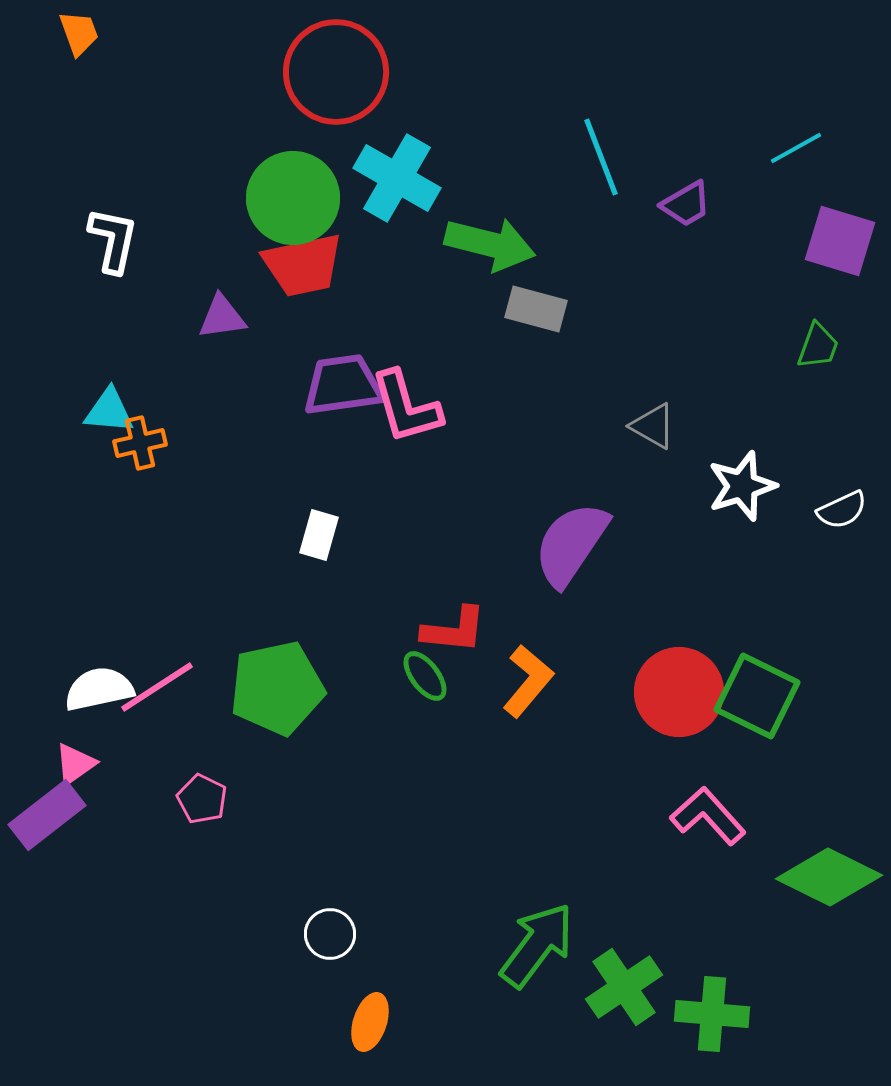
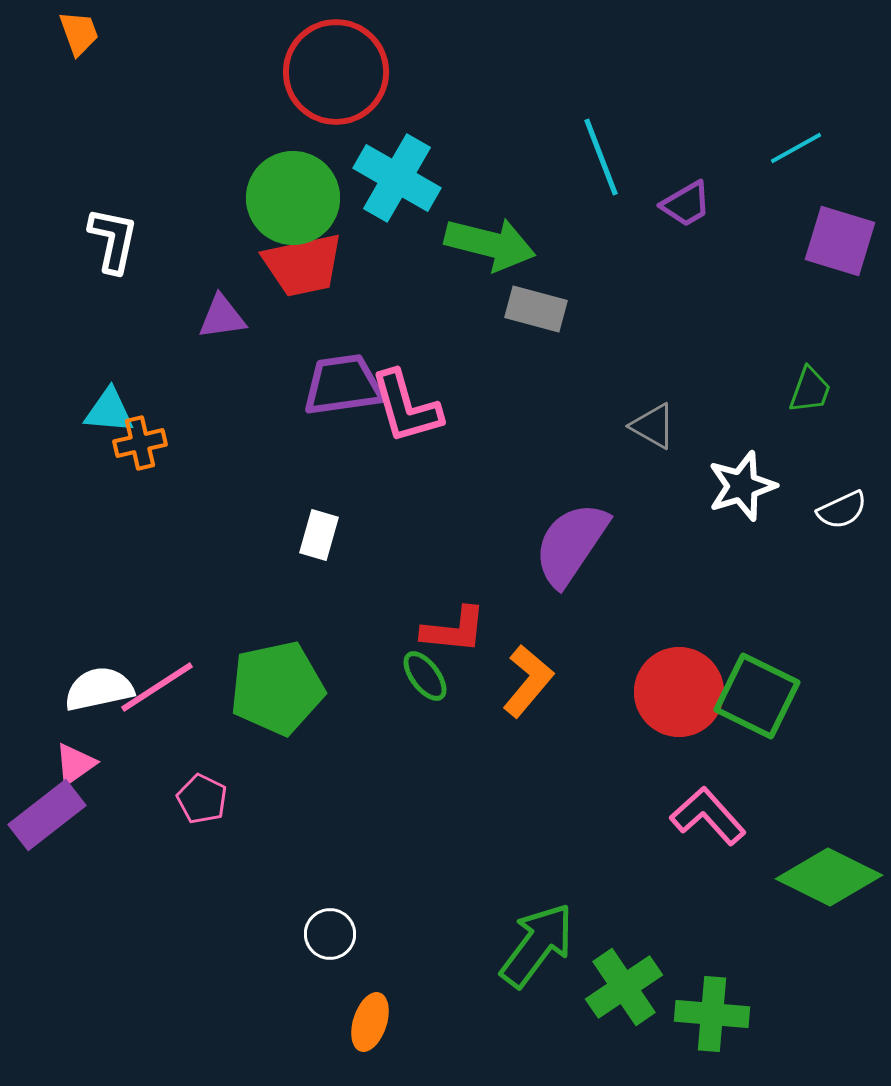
green trapezoid at (818, 346): moved 8 px left, 44 px down
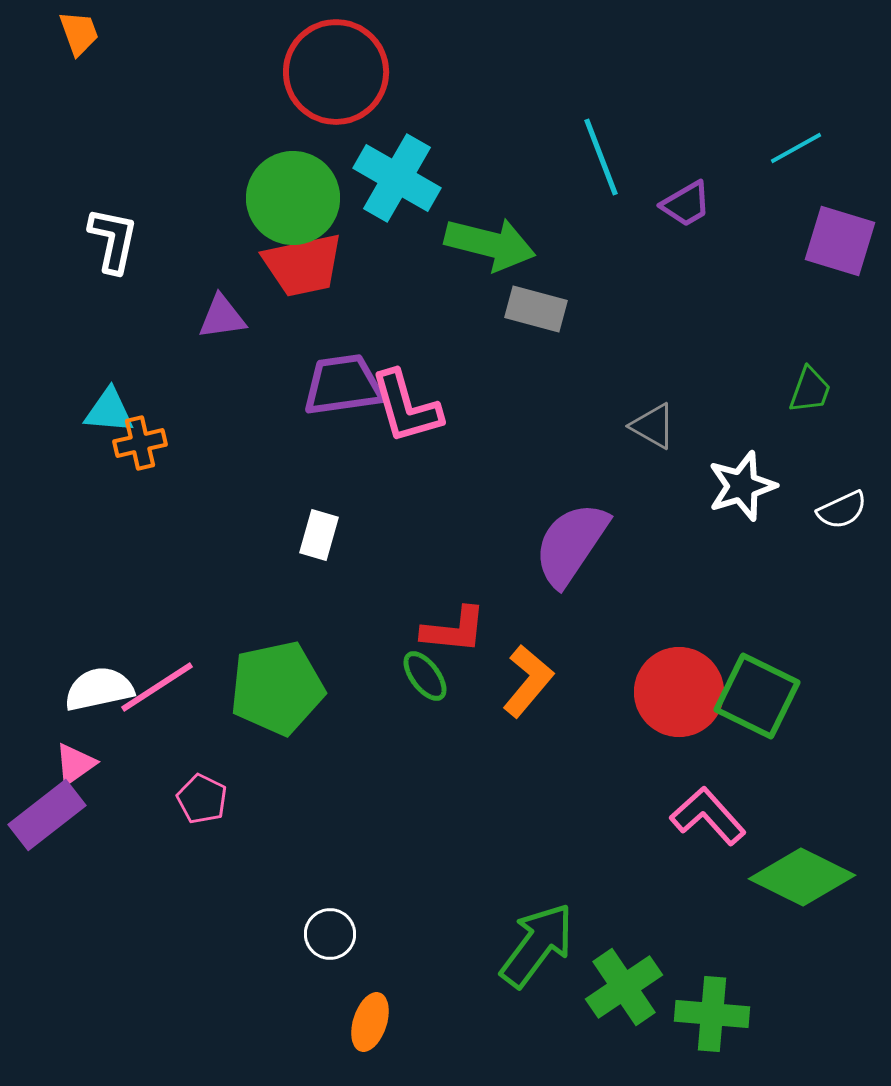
green diamond at (829, 877): moved 27 px left
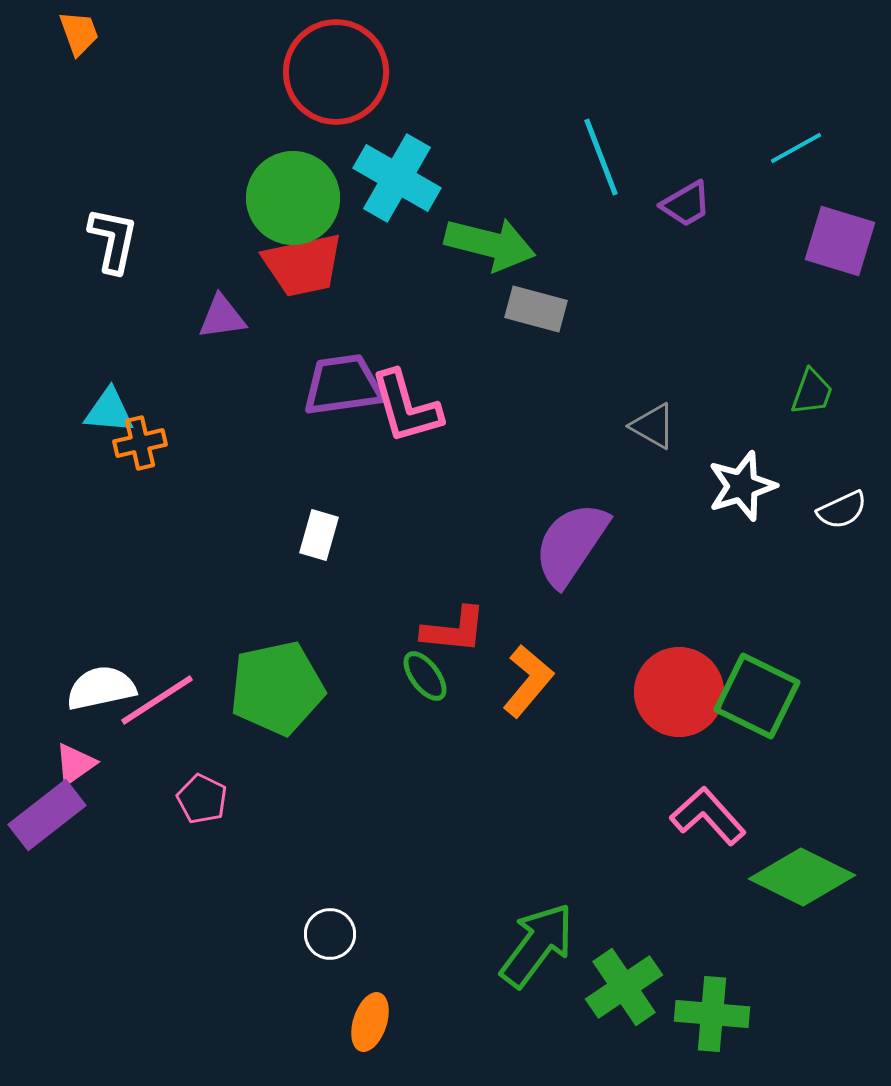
green trapezoid at (810, 390): moved 2 px right, 2 px down
pink line at (157, 687): moved 13 px down
white semicircle at (99, 689): moved 2 px right, 1 px up
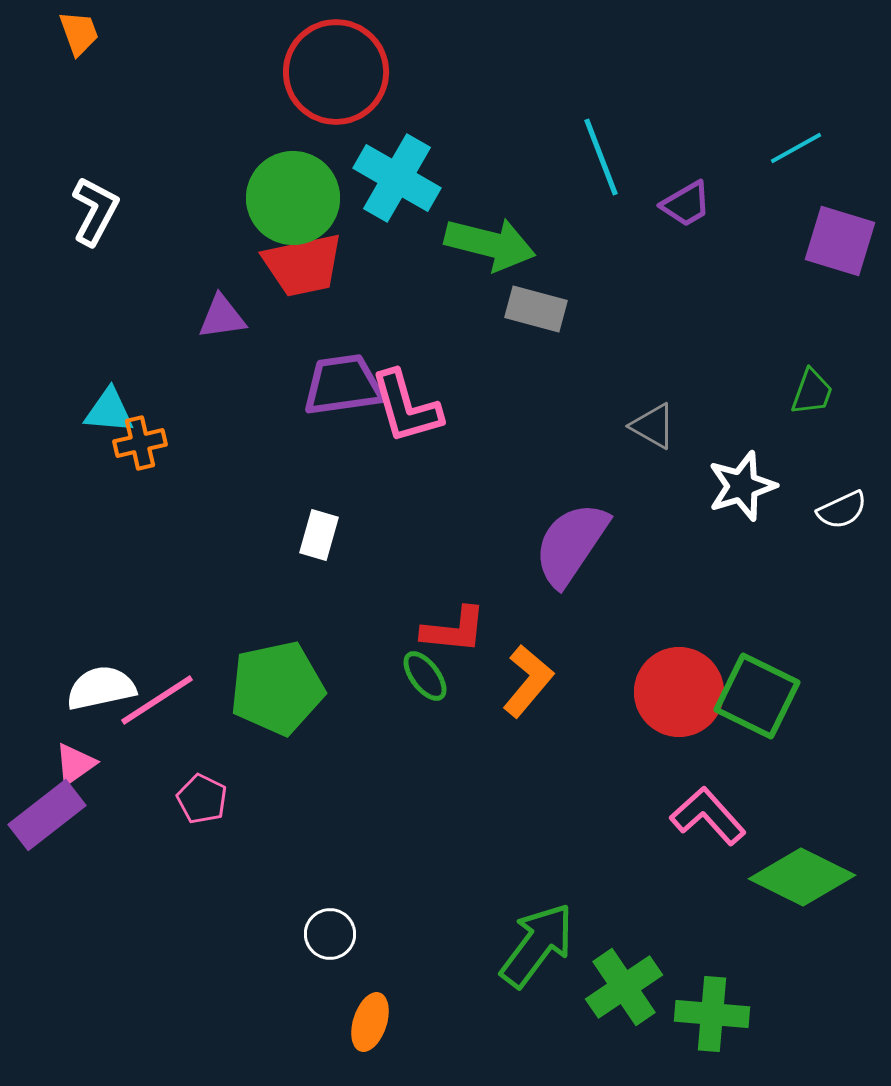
white L-shape at (113, 240): moved 18 px left, 29 px up; rotated 16 degrees clockwise
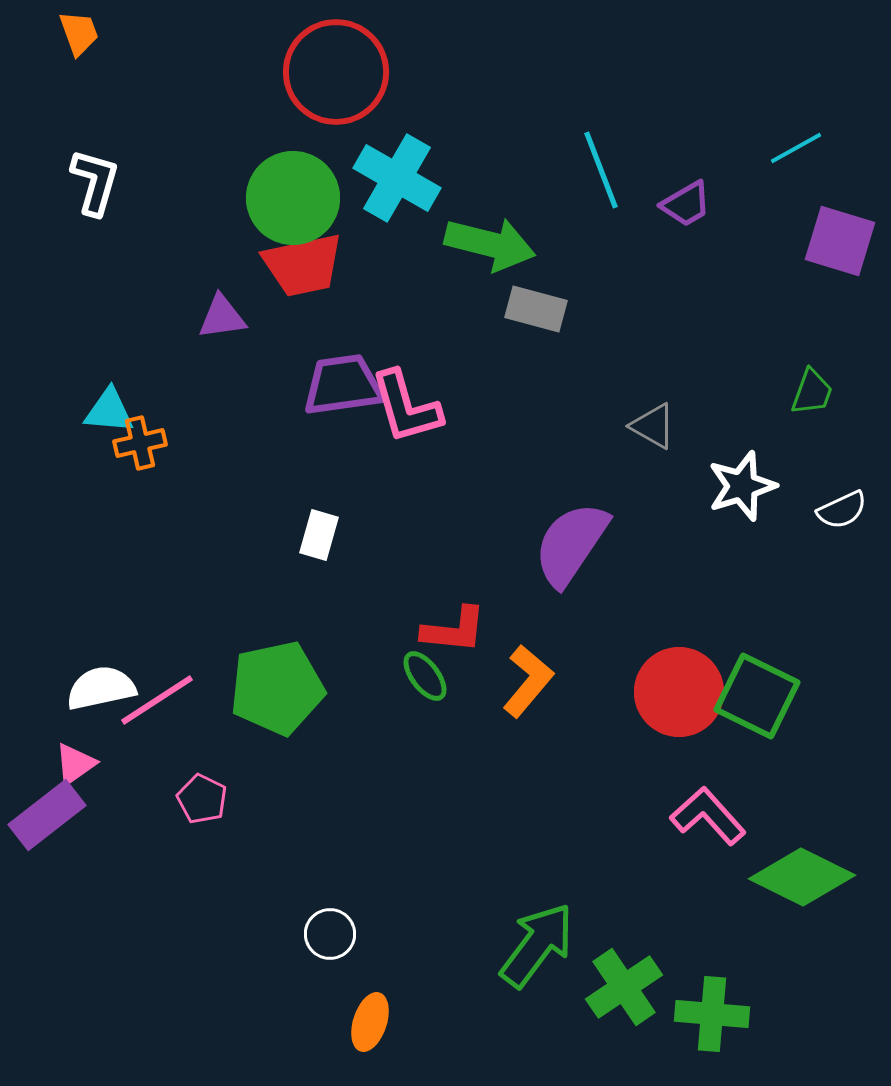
cyan line at (601, 157): moved 13 px down
white L-shape at (95, 211): moved 29 px up; rotated 12 degrees counterclockwise
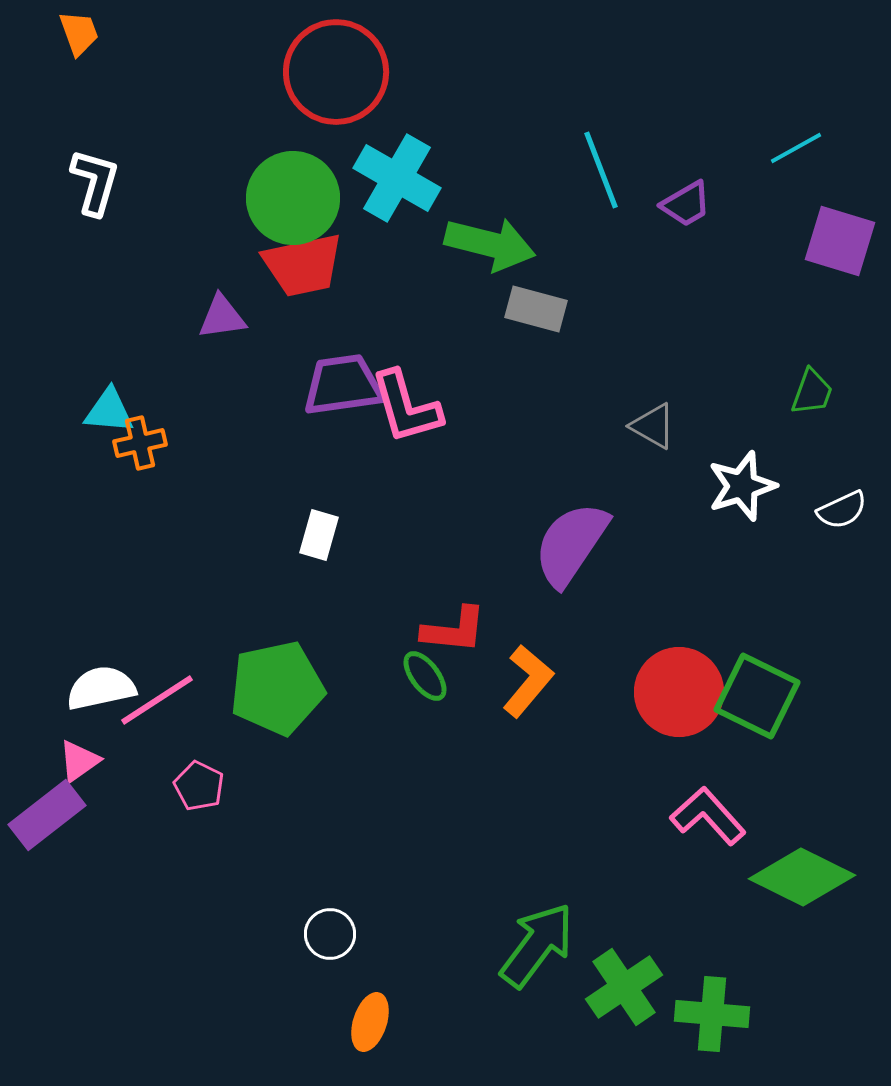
pink triangle at (75, 764): moved 4 px right, 3 px up
pink pentagon at (202, 799): moved 3 px left, 13 px up
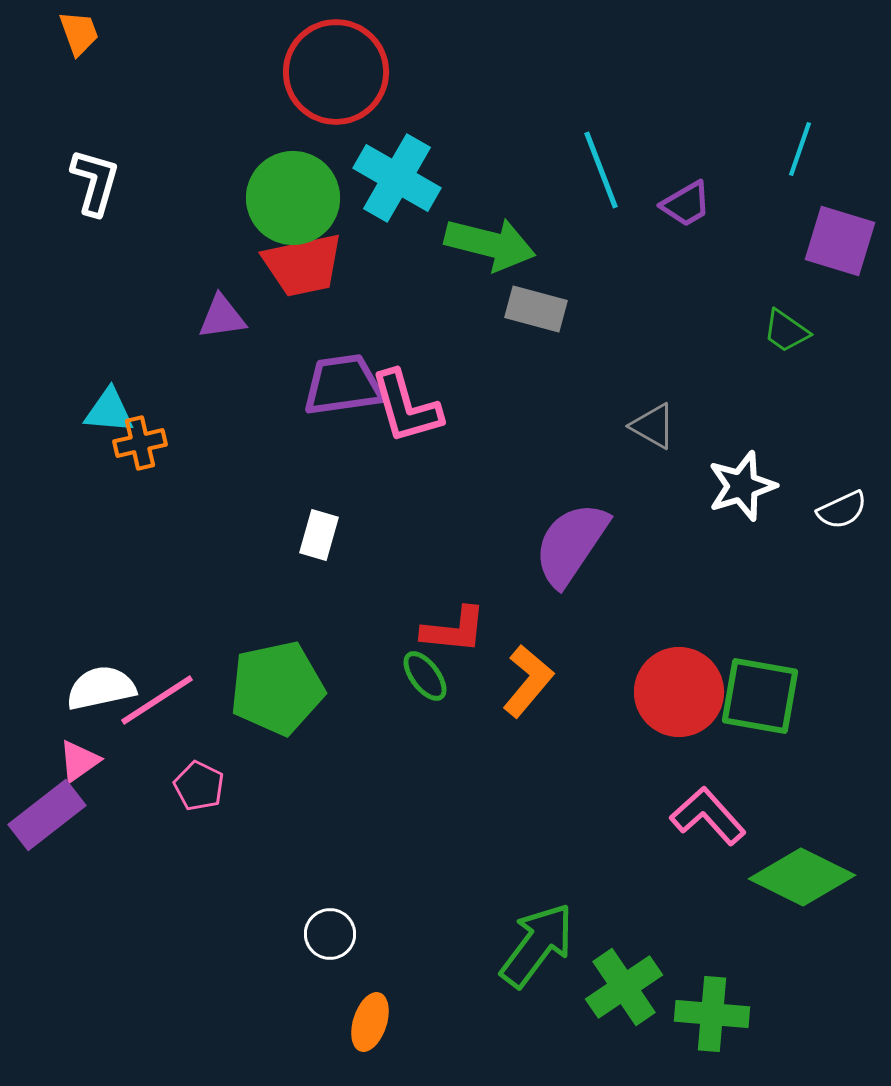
cyan line at (796, 148): moved 4 px right, 1 px down; rotated 42 degrees counterclockwise
green trapezoid at (812, 392): moved 26 px left, 61 px up; rotated 105 degrees clockwise
green square at (757, 696): moved 3 px right; rotated 16 degrees counterclockwise
